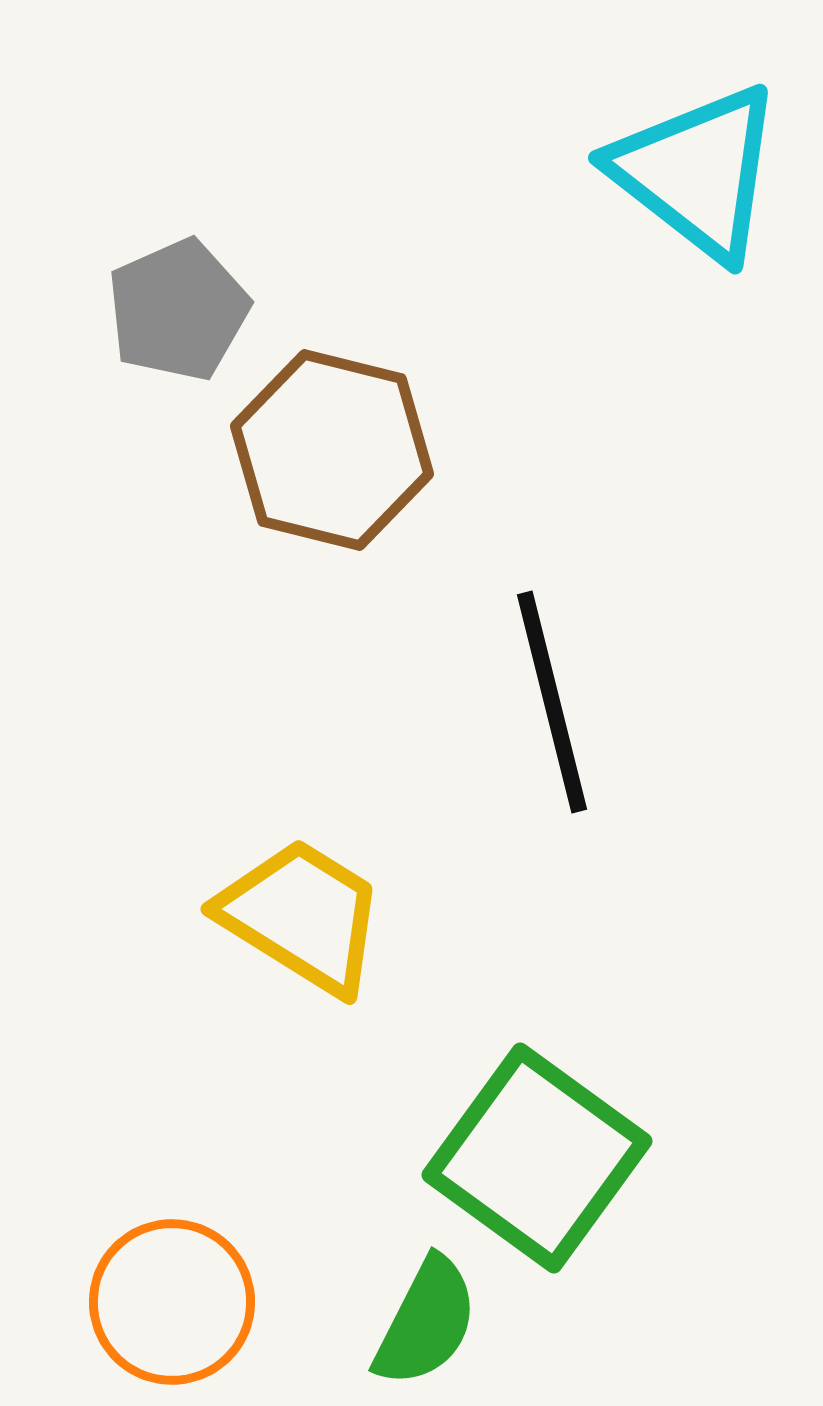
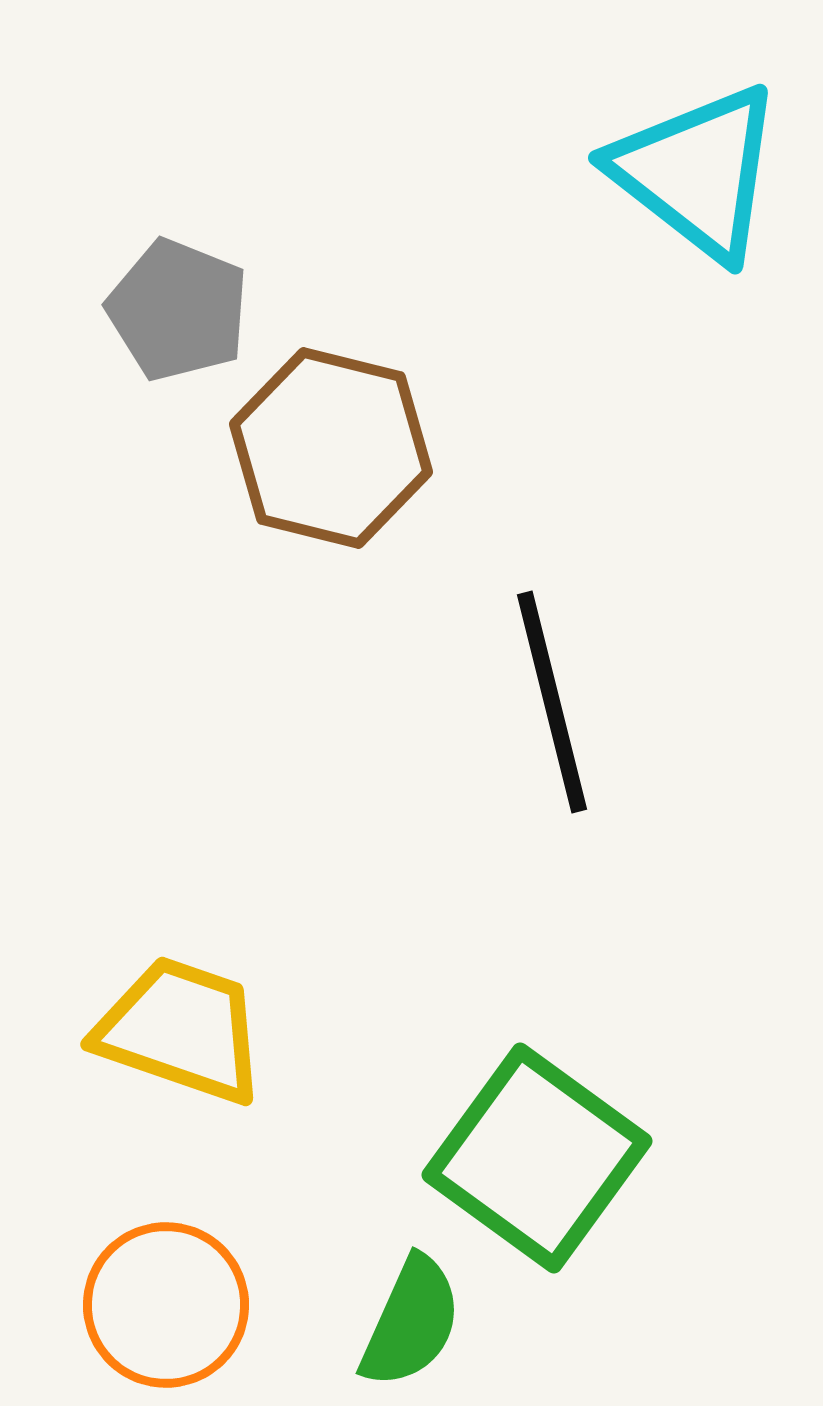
gray pentagon: rotated 26 degrees counterclockwise
brown hexagon: moved 1 px left, 2 px up
yellow trapezoid: moved 121 px left, 114 px down; rotated 13 degrees counterclockwise
orange circle: moved 6 px left, 3 px down
green semicircle: moved 15 px left; rotated 3 degrees counterclockwise
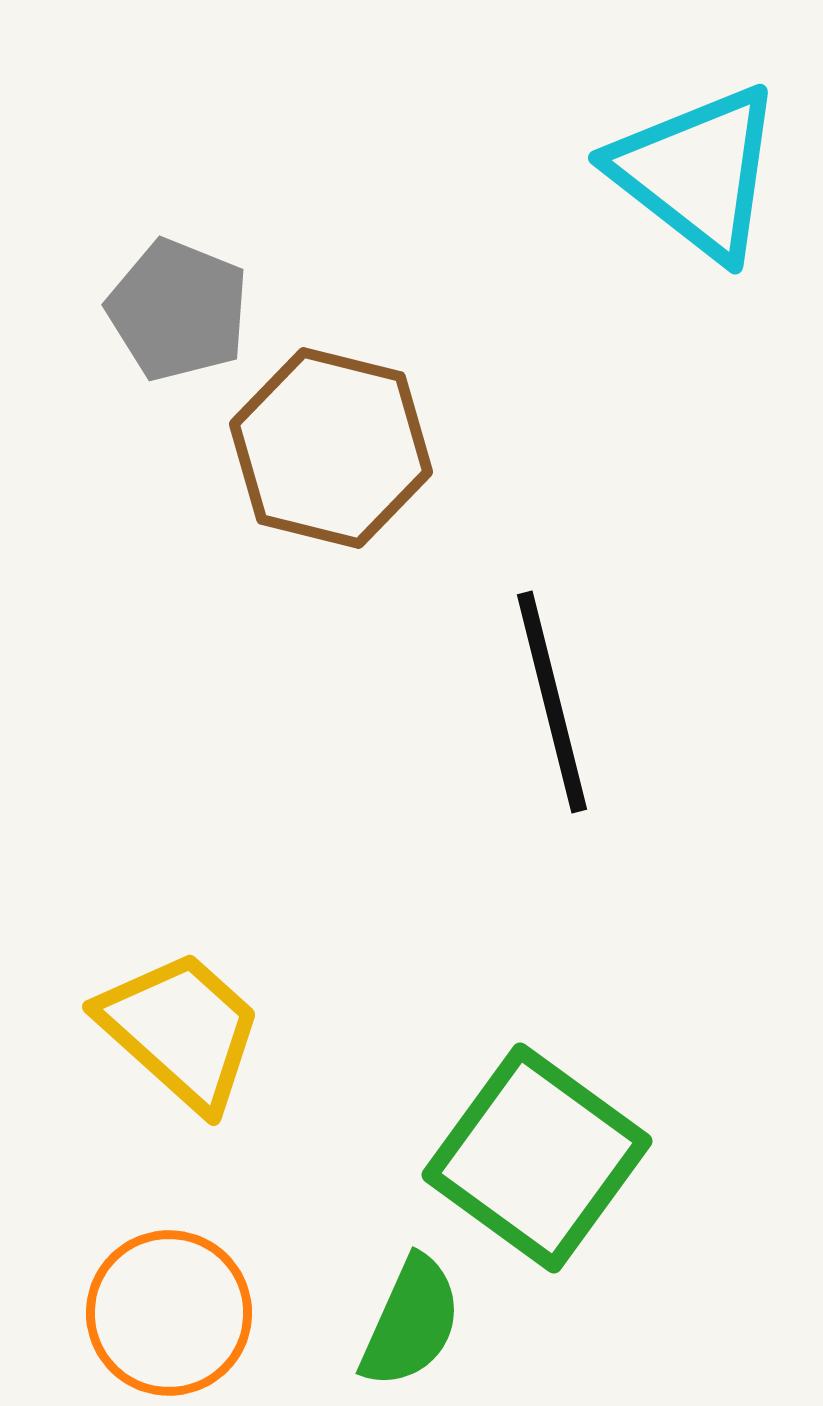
yellow trapezoid: rotated 23 degrees clockwise
orange circle: moved 3 px right, 8 px down
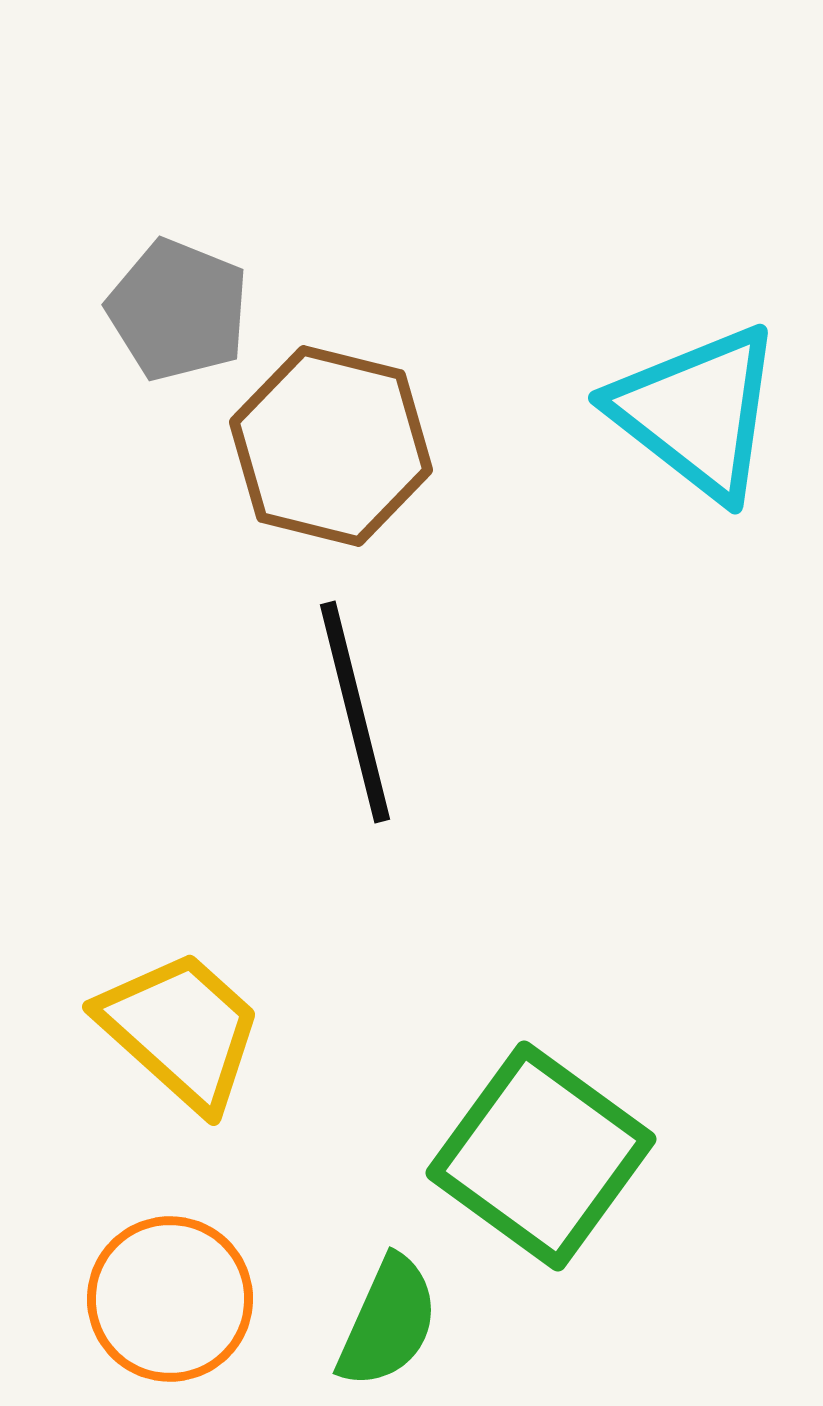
cyan triangle: moved 240 px down
brown hexagon: moved 2 px up
black line: moved 197 px left, 10 px down
green square: moved 4 px right, 2 px up
orange circle: moved 1 px right, 14 px up
green semicircle: moved 23 px left
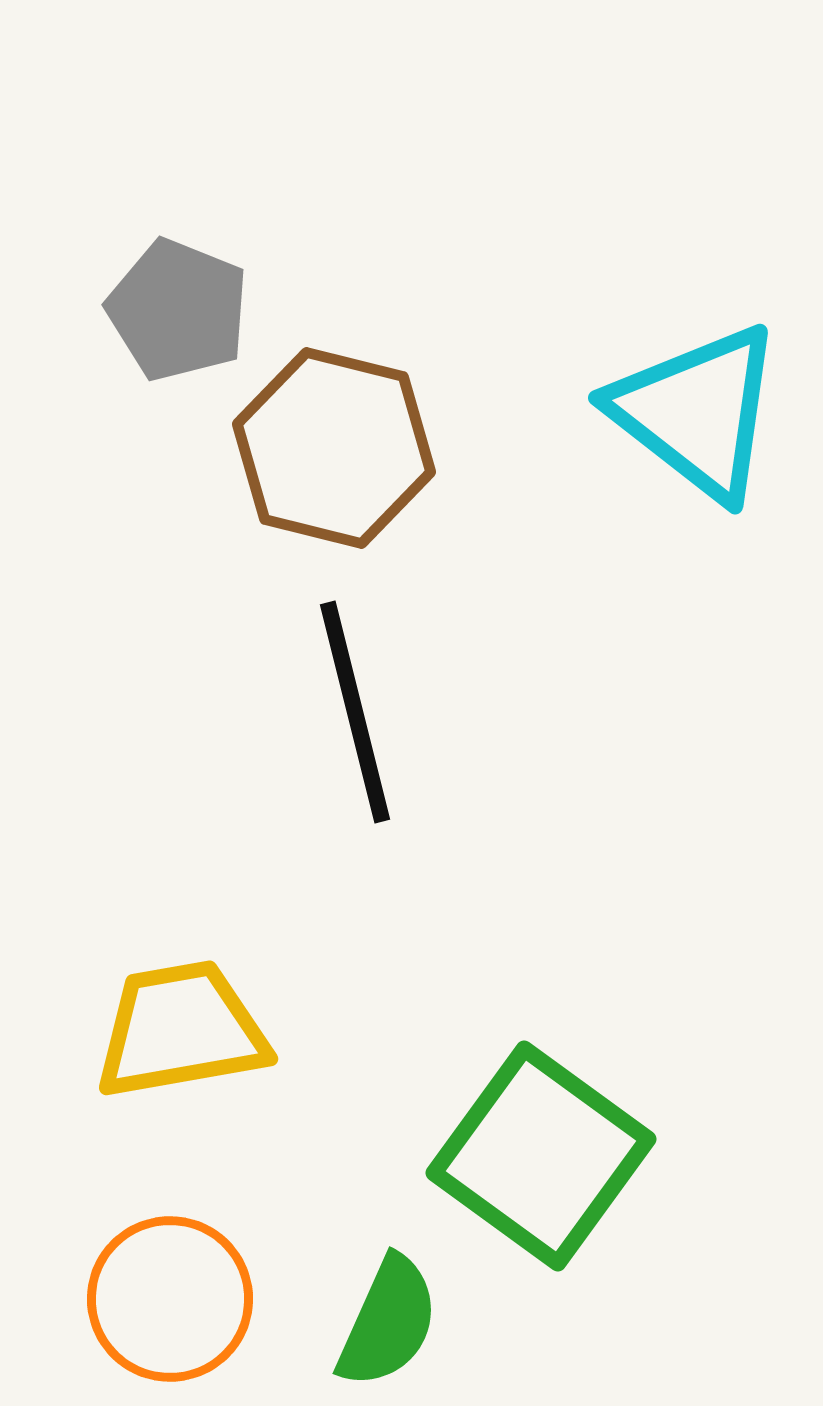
brown hexagon: moved 3 px right, 2 px down
yellow trapezoid: rotated 52 degrees counterclockwise
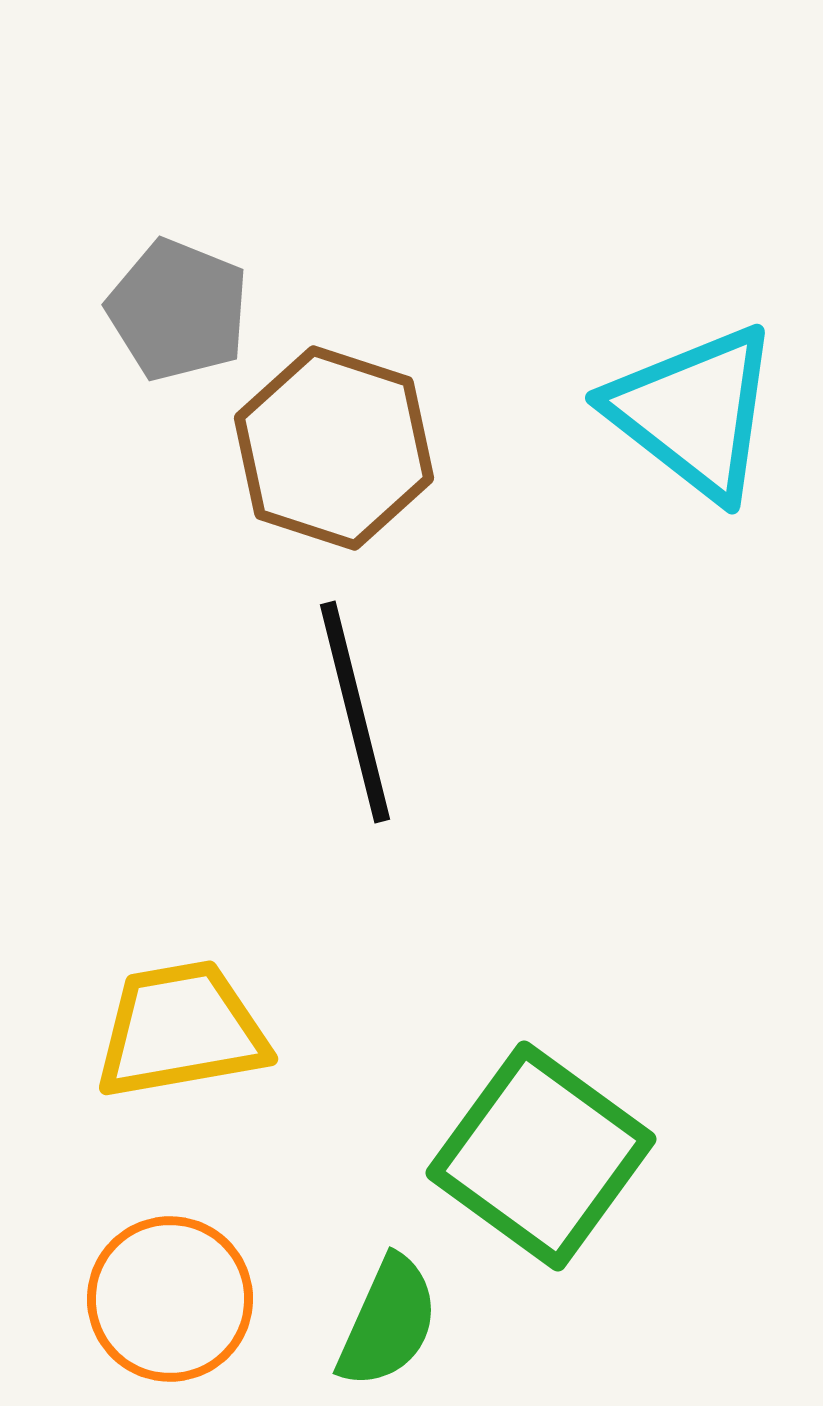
cyan triangle: moved 3 px left
brown hexagon: rotated 4 degrees clockwise
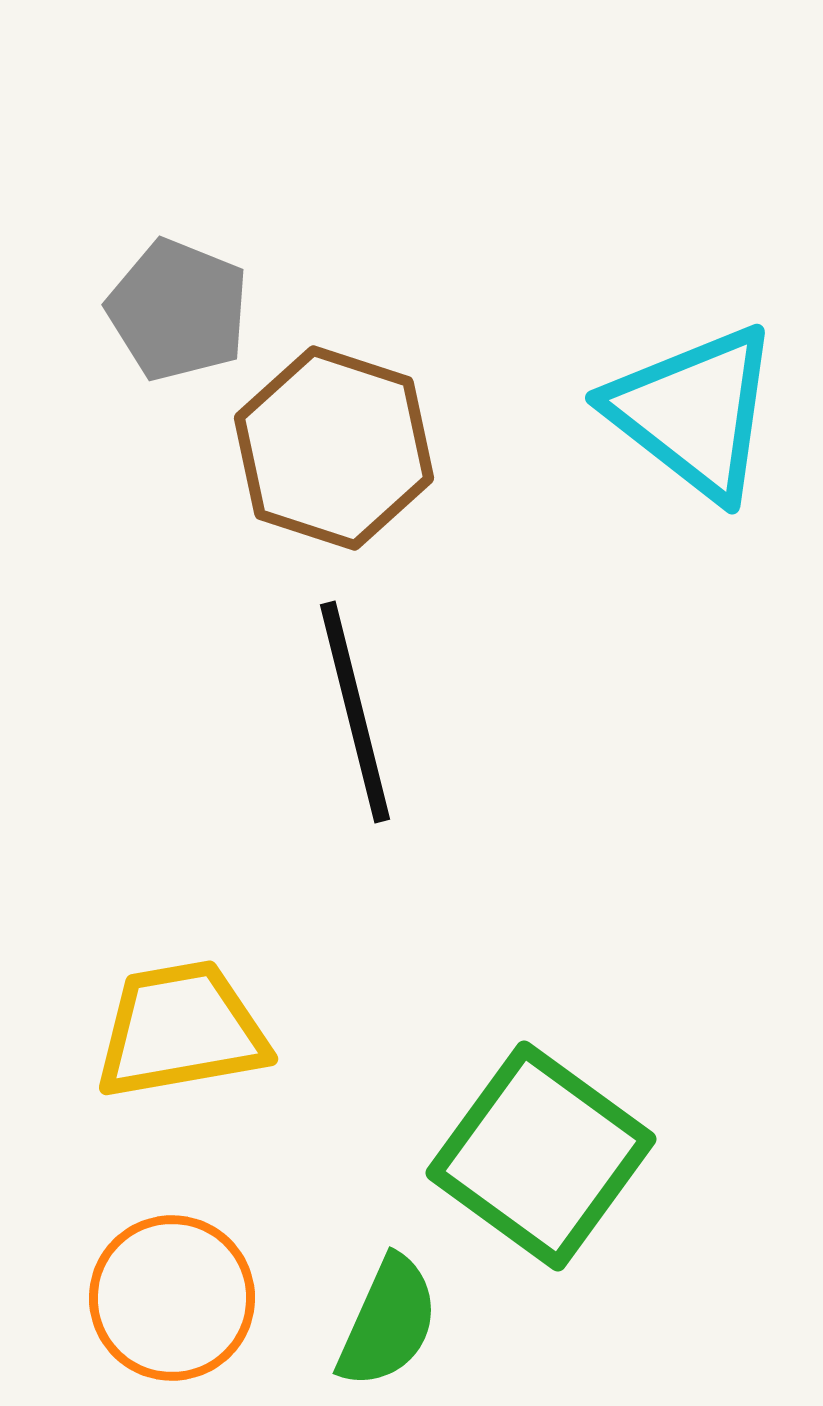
orange circle: moved 2 px right, 1 px up
